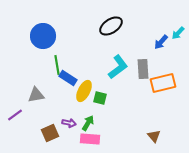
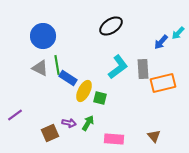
gray triangle: moved 4 px right, 27 px up; rotated 36 degrees clockwise
pink rectangle: moved 24 px right
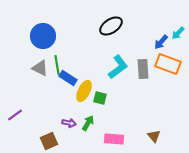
orange rectangle: moved 5 px right, 19 px up; rotated 35 degrees clockwise
brown square: moved 1 px left, 8 px down
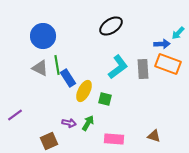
blue arrow: moved 1 px right, 2 px down; rotated 133 degrees counterclockwise
blue rectangle: rotated 24 degrees clockwise
green square: moved 5 px right, 1 px down
brown triangle: rotated 32 degrees counterclockwise
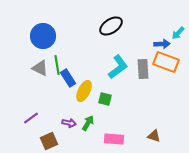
orange rectangle: moved 2 px left, 2 px up
purple line: moved 16 px right, 3 px down
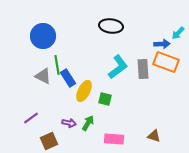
black ellipse: rotated 40 degrees clockwise
gray triangle: moved 3 px right, 8 px down
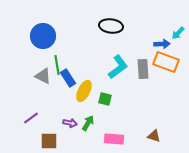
purple arrow: moved 1 px right
brown square: rotated 24 degrees clockwise
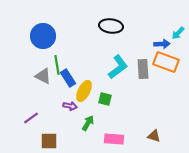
purple arrow: moved 17 px up
